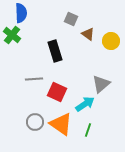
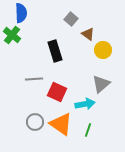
gray square: rotated 16 degrees clockwise
yellow circle: moved 8 px left, 9 px down
cyan arrow: rotated 24 degrees clockwise
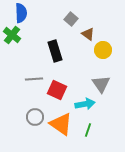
gray triangle: rotated 24 degrees counterclockwise
red square: moved 2 px up
gray circle: moved 5 px up
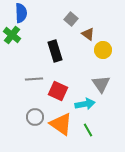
red square: moved 1 px right, 1 px down
green line: rotated 48 degrees counterclockwise
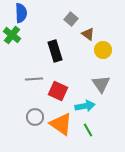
cyan arrow: moved 2 px down
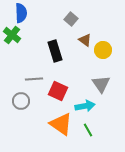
brown triangle: moved 3 px left, 6 px down
gray circle: moved 14 px left, 16 px up
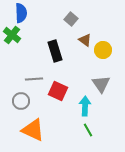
cyan arrow: rotated 78 degrees counterclockwise
orange triangle: moved 28 px left, 6 px down; rotated 10 degrees counterclockwise
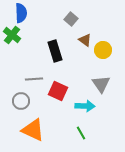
cyan arrow: rotated 90 degrees clockwise
green line: moved 7 px left, 3 px down
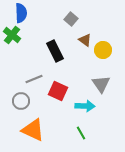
black rectangle: rotated 10 degrees counterclockwise
gray line: rotated 18 degrees counterclockwise
